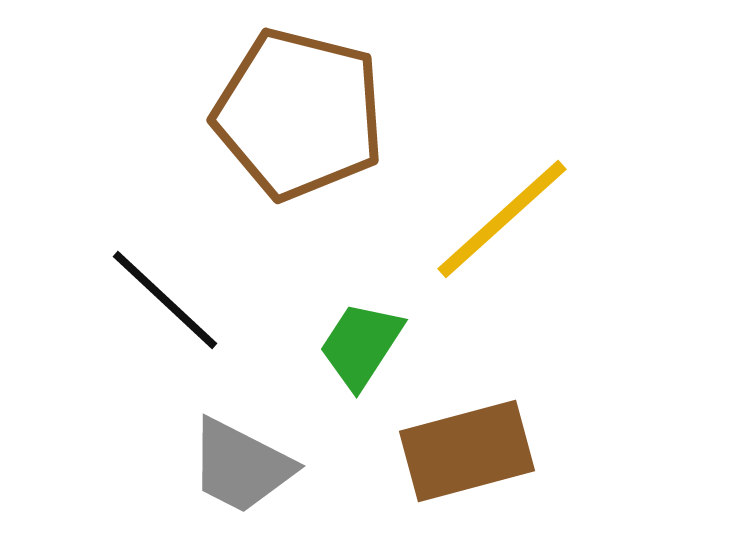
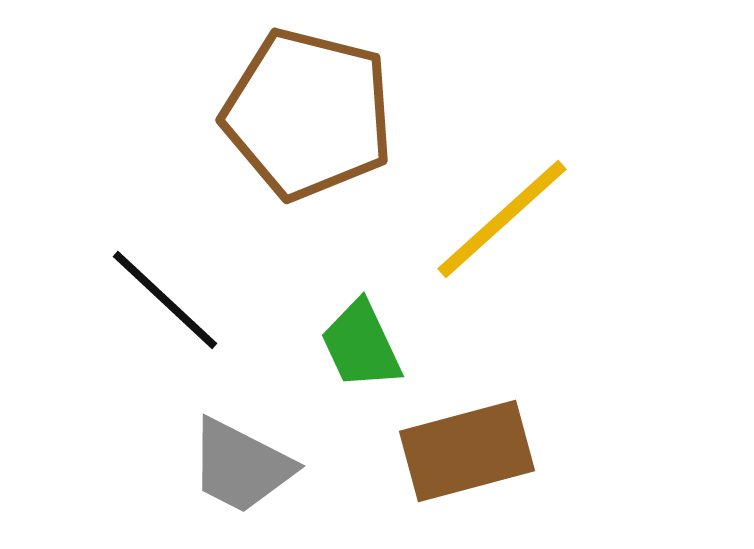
brown pentagon: moved 9 px right
green trapezoid: rotated 58 degrees counterclockwise
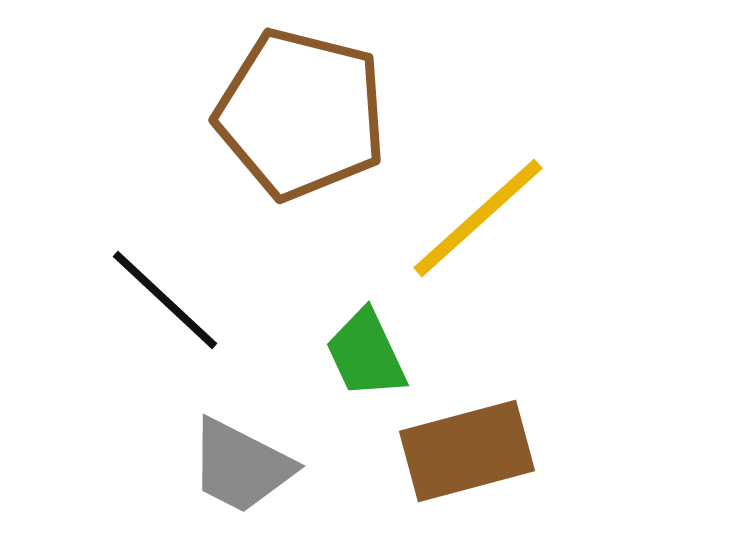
brown pentagon: moved 7 px left
yellow line: moved 24 px left, 1 px up
green trapezoid: moved 5 px right, 9 px down
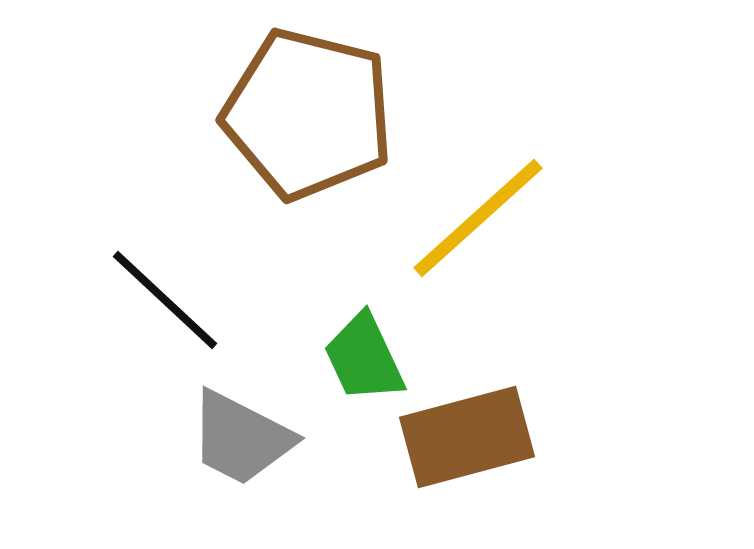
brown pentagon: moved 7 px right
green trapezoid: moved 2 px left, 4 px down
brown rectangle: moved 14 px up
gray trapezoid: moved 28 px up
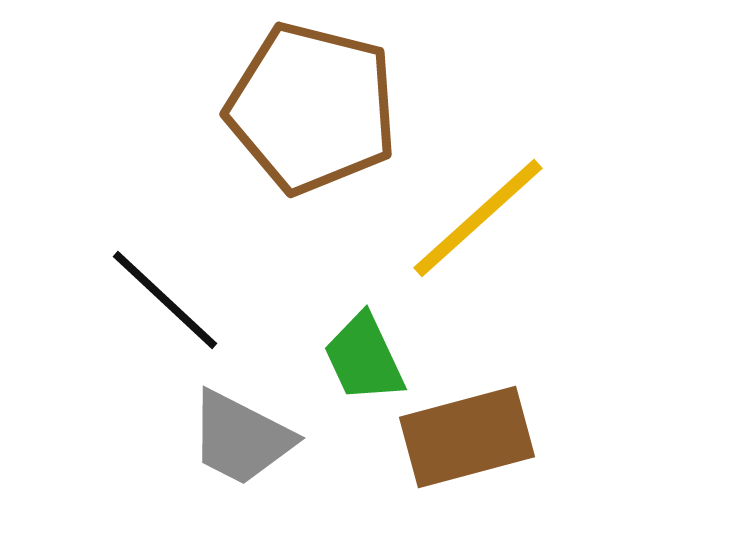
brown pentagon: moved 4 px right, 6 px up
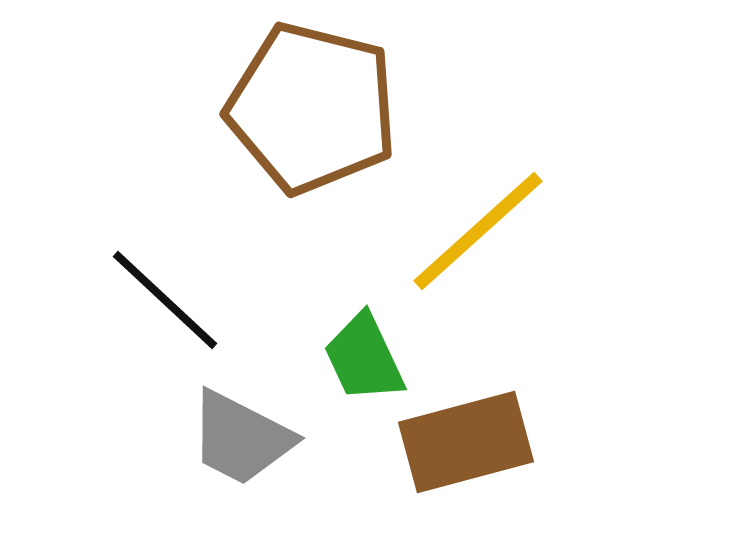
yellow line: moved 13 px down
brown rectangle: moved 1 px left, 5 px down
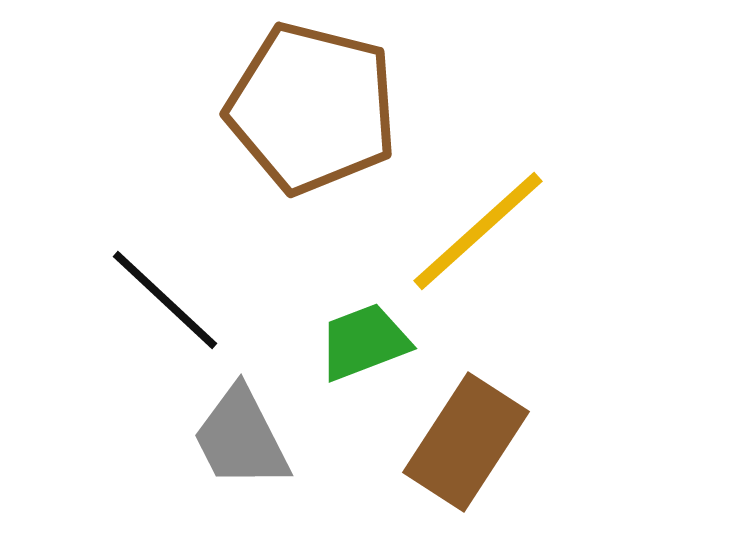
green trapezoid: moved 16 px up; rotated 94 degrees clockwise
gray trapezoid: rotated 36 degrees clockwise
brown rectangle: rotated 42 degrees counterclockwise
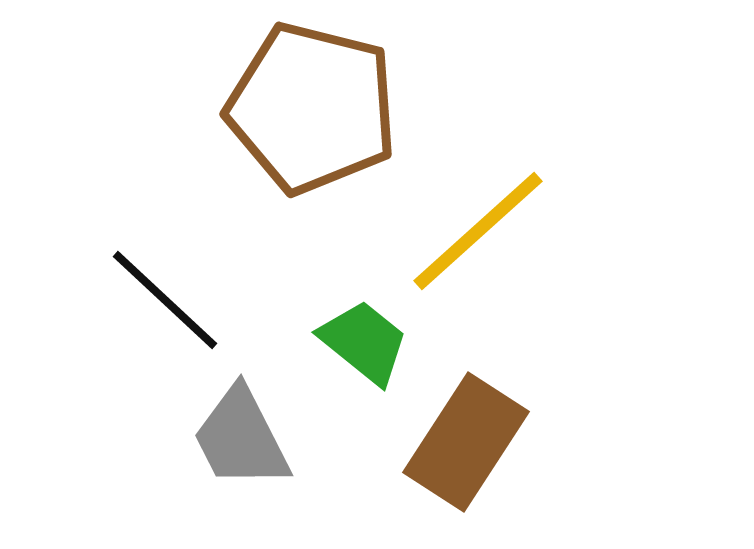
green trapezoid: rotated 60 degrees clockwise
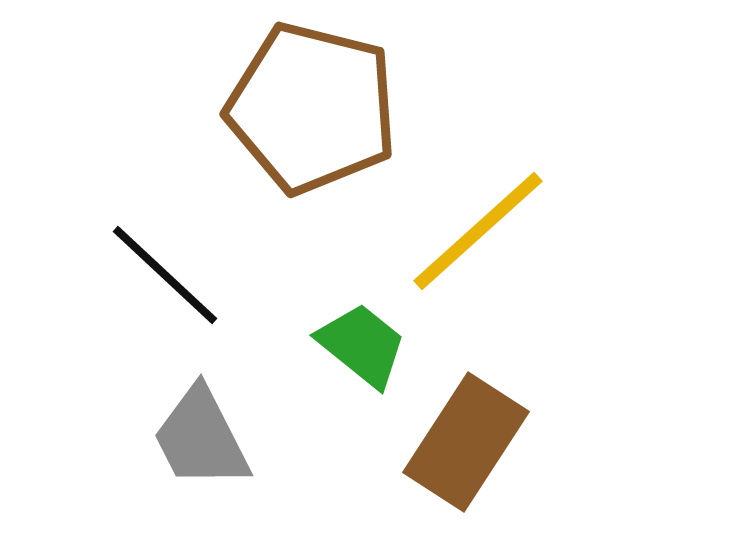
black line: moved 25 px up
green trapezoid: moved 2 px left, 3 px down
gray trapezoid: moved 40 px left
